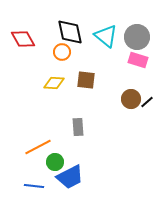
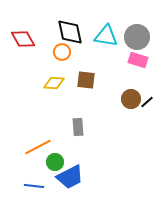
cyan triangle: rotated 30 degrees counterclockwise
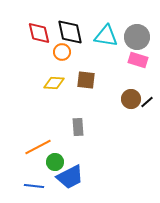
red diamond: moved 16 px right, 6 px up; rotated 15 degrees clockwise
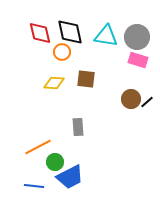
red diamond: moved 1 px right
brown square: moved 1 px up
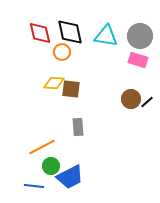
gray circle: moved 3 px right, 1 px up
brown square: moved 15 px left, 10 px down
orange line: moved 4 px right
green circle: moved 4 px left, 4 px down
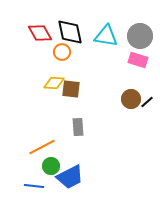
red diamond: rotated 15 degrees counterclockwise
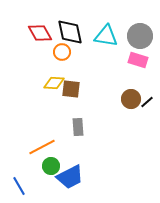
blue line: moved 15 px left; rotated 54 degrees clockwise
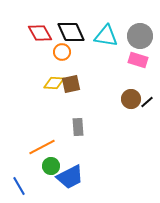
black diamond: moved 1 px right; rotated 12 degrees counterclockwise
brown square: moved 5 px up; rotated 18 degrees counterclockwise
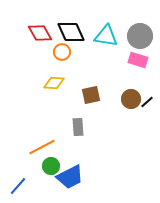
brown square: moved 20 px right, 11 px down
blue line: moved 1 px left; rotated 72 degrees clockwise
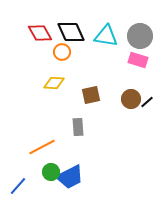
green circle: moved 6 px down
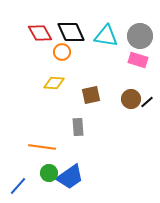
orange line: rotated 36 degrees clockwise
green circle: moved 2 px left, 1 px down
blue trapezoid: rotated 8 degrees counterclockwise
